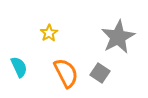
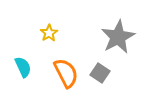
cyan semicircle: moved 4 px right
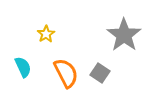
yellow star: moved 3 px left, 1 px down
gray star: moved 6 px right, 2 px up; rotated 8 degrees counterclockwise
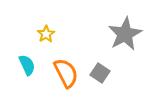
gray star: moved 1 px right, 1 px up; rotated 8 degrees clockwise
cyan semicircle: moved 4 px right, 2 px up
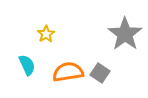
gray star: rotated 8 degrees counterclockwise
orange semicircle: moved 2 px right, 1 px up; rotated 72 degrees counterclockwise
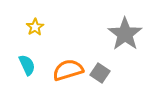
yellow star: moved 11 px left, 7 px up
orange semicircle: moved 2 px up; rotated 8 degrees counterclockwise
